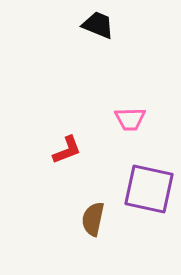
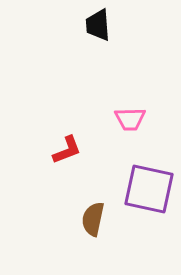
black trapezoid: rotated 116 degrees counterclockwise
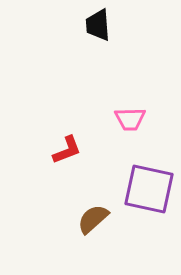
brown semicircle: rotated 36 degrees clockwise
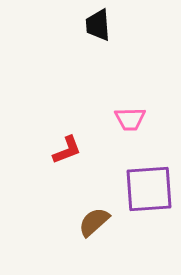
purple square: rotated 16 degrees counterclockwise
brown semicircle: moved 1 px right, 3 px down
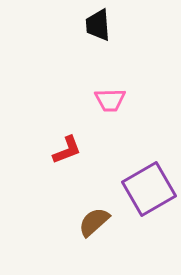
pink trapezoid: moved 20 px left, 19 px up
purple square: rotated 26 degrees counterclockwise
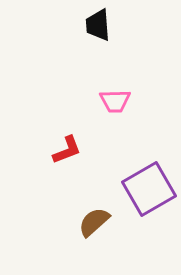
pink trapezoid: moved 5 px right, 1 px down
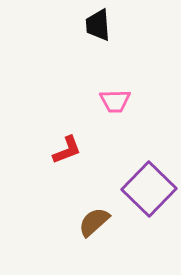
purple square: rotated 16 degrees counterclockwise
